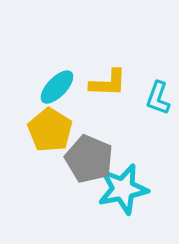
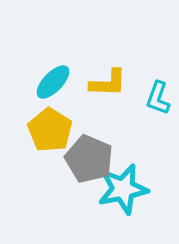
cyan ellipse: moved 4 px left, 5 px up
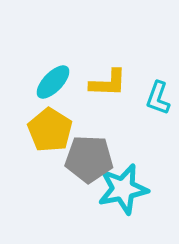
gray pentagon: rotated 21 degrees counterclockwise
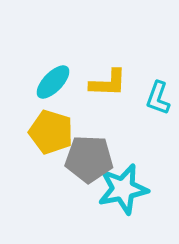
yellow pentagon: moved 1 px right, 2 px down; rotated 15 degrees counterclockwise
